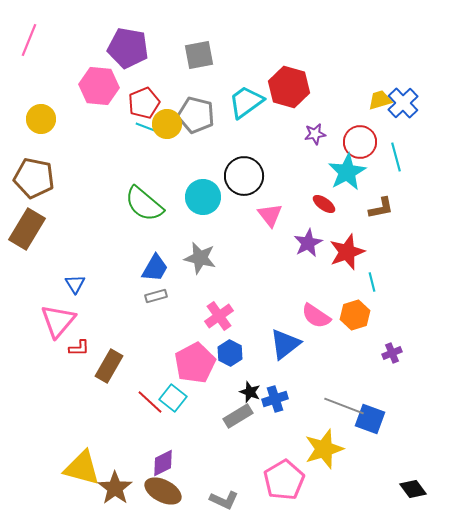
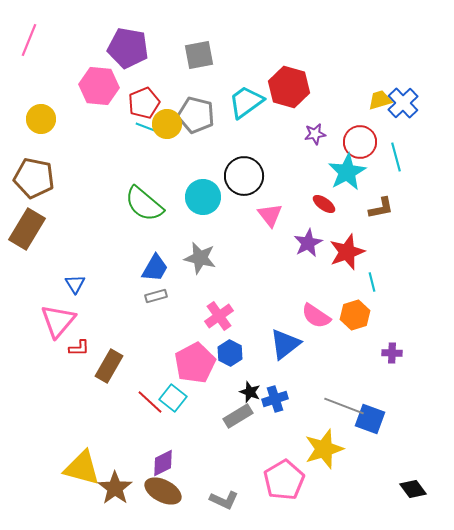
purple cross at (392, 353): rotated 24 degrees clockwise
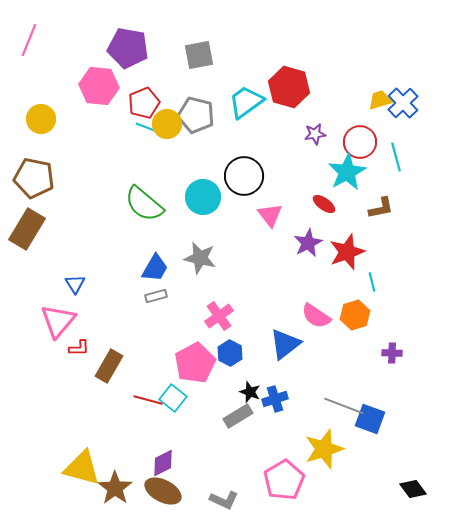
red line at (150, 402): moved 2 px left, 2 px up; rotated 28 degrees counterclockwise
